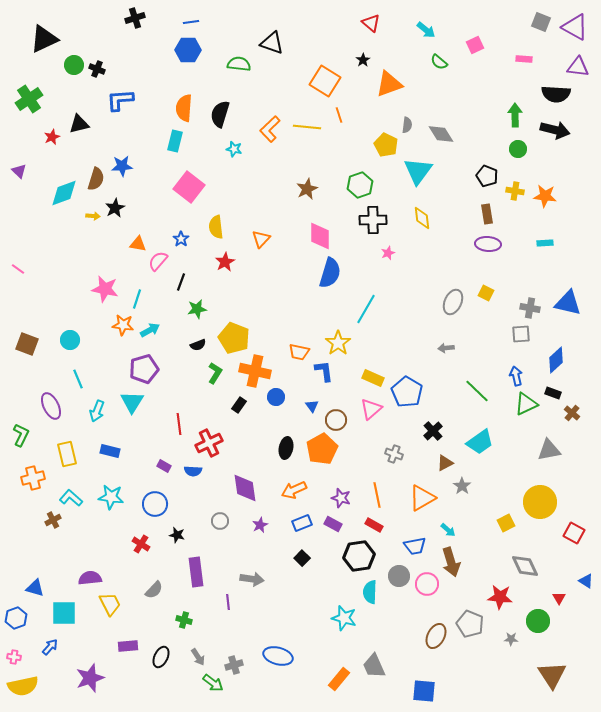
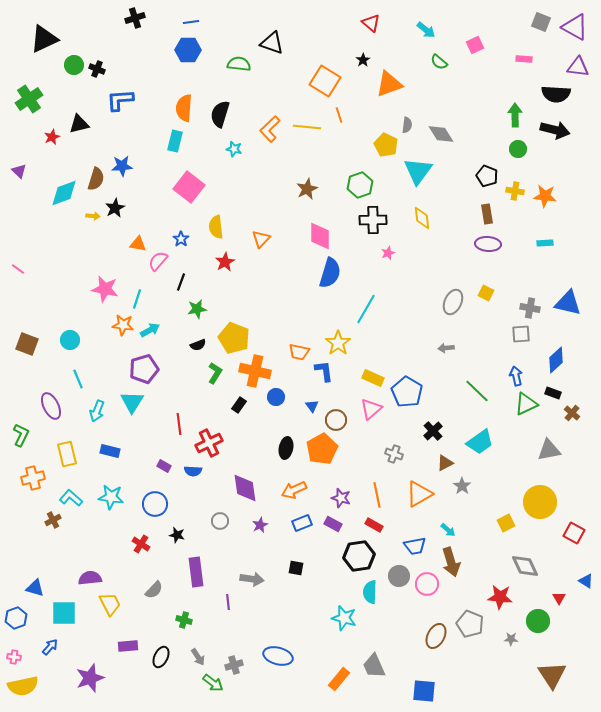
orange triangle at (422, 498): moved 3 px left, 4 px up
black square at (302, 558): moved 6 px left, 10 px down; rotated 35 degrees counterclockwise
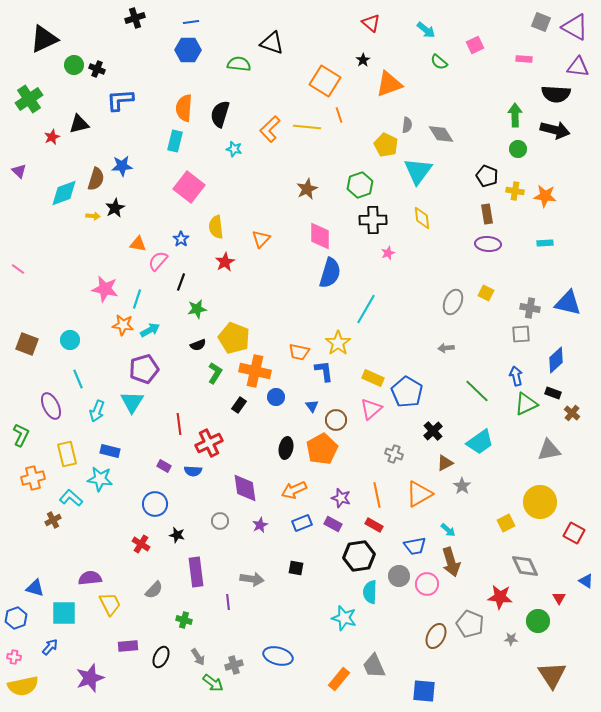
cyan star at (111, 497): moved 11 px left, 18 px up
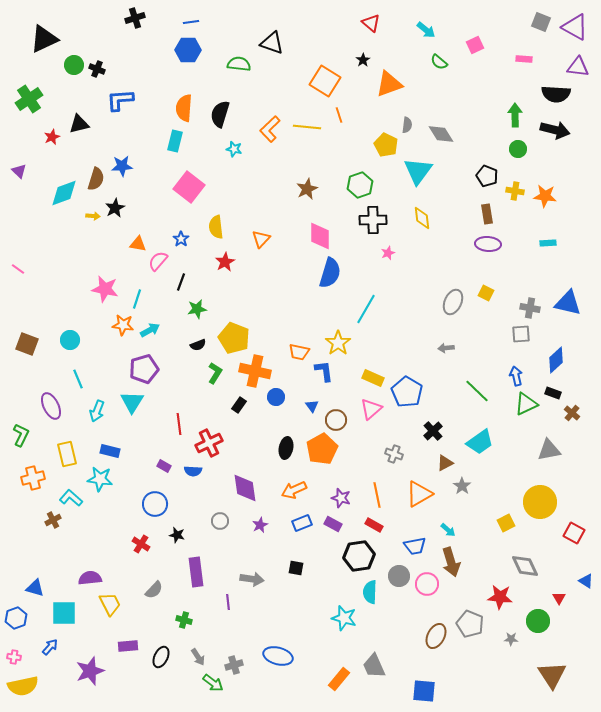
cyan rectangle at (545, 243): moved 3 px right
purple star at (90, 678): moved 7 px up
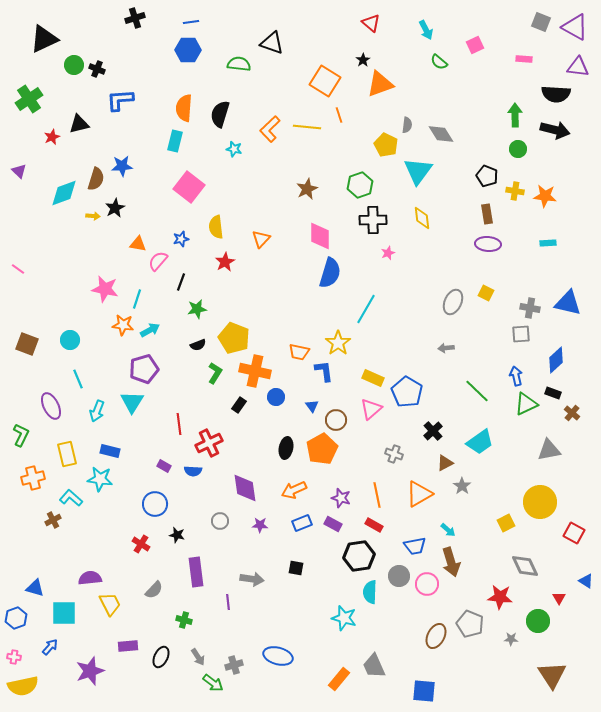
cyan arrow at (426, 30): rotated 24 degrees clockwise
orange triangle at (389, 84): moved 9 px left
blue star at (181, 239): rotated 21 degrees clockwise
purple star at (260, 525): rotated 28 degrees clockwise
